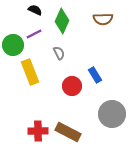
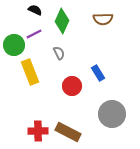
green circle: moved 1 px right
blue rectangle: moved 3 px right, 2 px up
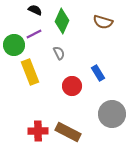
brown semicircle: moved 3 px down; rotated 18 degrees clockwise
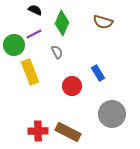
green diamond: moved 2 px down
gray semicircle: moved 2 px left, 1 px up
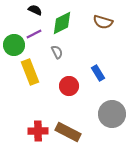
green diamond: rotated 40 degrees clockwise
red circle: moved 3 px left
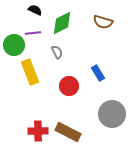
purple line: moved 1 px left, 1 px up; rotated 21 degrees clockwise
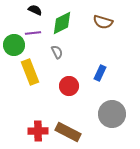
blue rectangle: moved 2 px right; rotated 56 degrees clockwise
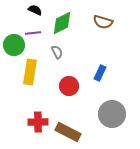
yellow rectangle: rotated 30 degrees clockwise
red cross: moved 9 px up
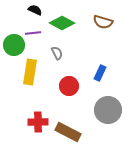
green diamond: rotated 55 degrees clockwise
gray semicircle: moved 1 px down
gray circle: moved 4 px left, 4 px up
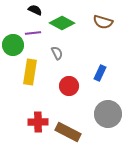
green circle: moved 1 px left
gray circle: moved 4 px down
